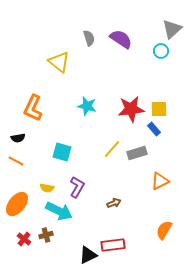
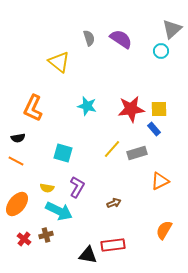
cyan square: moved 1 px right, 1 px down
black triangle: rotated 36 degrees clockwise
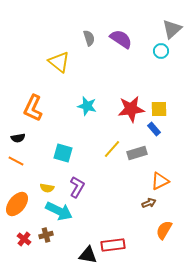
brown arrow: moved 35 px right
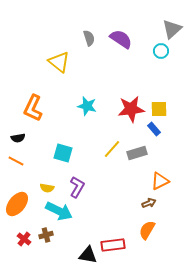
orange semicircle: moved 17 px left
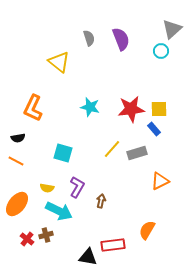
purple semicircle: rotated 35 degrees clockwise
cyan star: moved 3 px right, 1 px down
brown arrow: moved 48 px left, 2 px up; rotated 56 degrees counterclockwise
red cross: moved 3 px right
black triangle: moved 2 px down
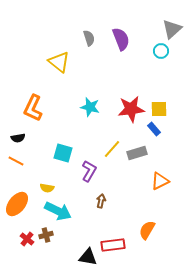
purple L-shape: moved 12 px right, 16 px up
cyan arrow: moved 1 px left
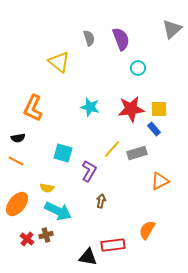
cyan circle: moved 23 px left, 17 px down
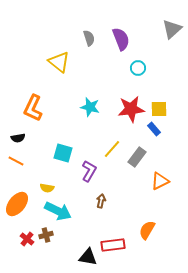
gray rectangle: moved 4 px down; rotated 36 degrees counterclockwise
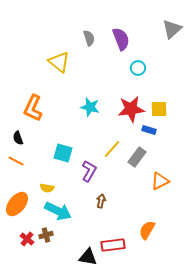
blue rectangle: moved 5 px left, 1 px down; rotated 32 degrees counterclockwise
black semicircle: rotated 80 degrees clockwise
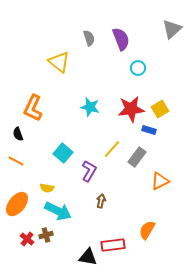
yellow square: moved 1 px right; rotated 30 degrees counterclockwise
black semicircle: moved 4 px up
cyan square: rotated 24 degrees clockwise
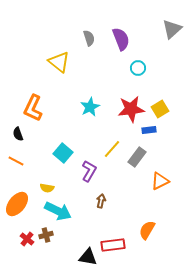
cyan star: rotated 30 degrees clockwise
blue rectangle: rotated 24 degrees counterclockwise
